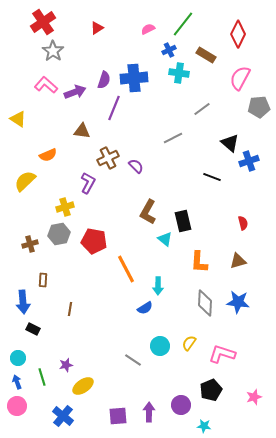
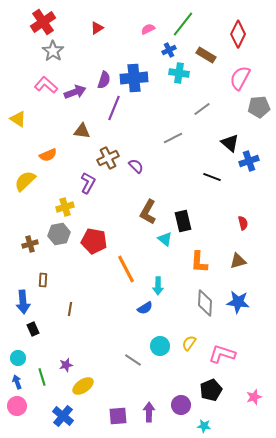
black rectangle at (33, 329): rotated 40 degrees clockwise
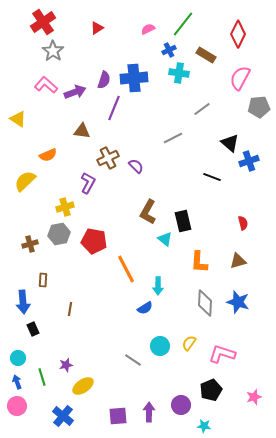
blue star at (238, 302): rotated 10 degrees clockwise
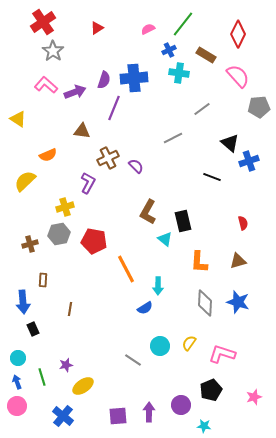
pink semicircle at (240, 78): moved 2 px left, 2 px up; rotated 110 degrees clockwise
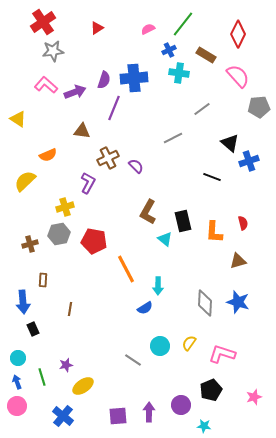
gray star at (53, 51): rotated 30 degrees clockwise
orange L-shape at (199, 262): moved 15 px right, 30 px up
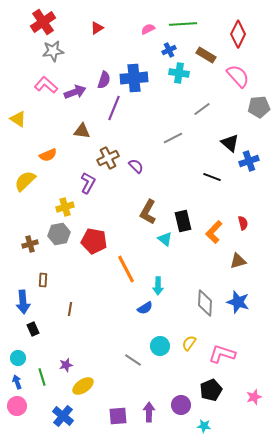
green line at (183, 24): rotated 48 degrees clockwise
orange L-shape at (214, 232): rotated 40 degrees clockwise
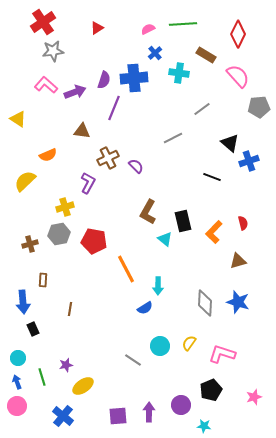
blue cross at (169, 50): moved 14 px left, 3 px down; rotated 16 degrees counterclockwise
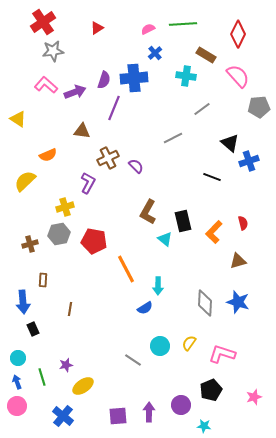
cyan cross at (179, 73): moved 7 px right, 3 px down
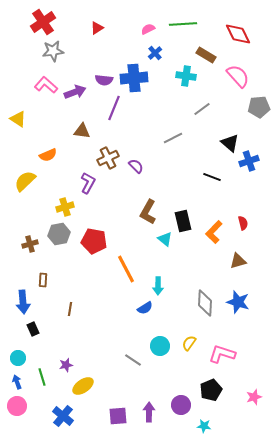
red diamond at (238, 34): rotated 52 degrees counterclockwise
purple semicircle at (104, 80): rotated 78 degrees clockwise
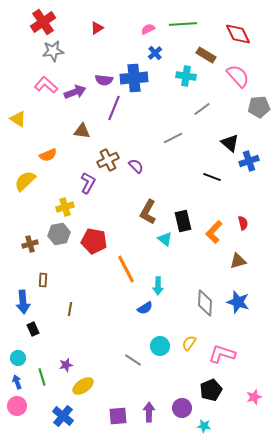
brown cross at (108, 158): moved 2 px down
purple circle at (181, 405): moved 1 px right, 3 px down
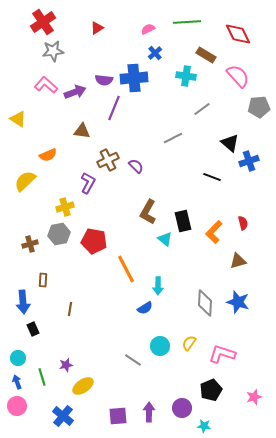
green line at (183, 24): moved 4 px right, 2 px up
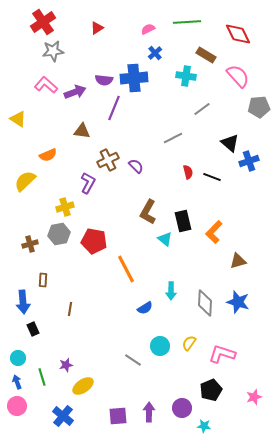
red semicircle at (243, 223): moved 55 px left, 51 px up
cyan arrow at (158, 286): moved 13 px right, 5 px down
